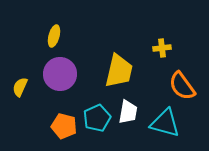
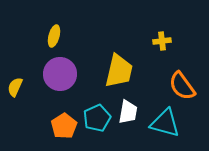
yellow cross: moved 7 px up
yellow semicircle: moved 5 px left
orange pentagon: rotated 25 degrees clockwise
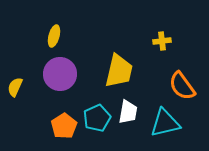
cyan triangle: rotated 28 degrees counterclockwise
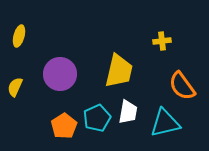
yellow ellipse: moved 35 px left
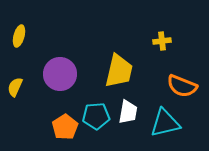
orange semicircle: rotated 32 degrees counterclockwise
cyan pentagon: moved 1 px left, 2 px up; rotated 20 degrees clockwise
orange pentagon: moved 1 px right, 1 px down
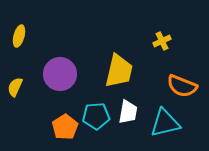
yellow cross: rotated 18 degrees counterclockwise
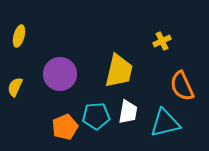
orange semicircle: rotated 44 degrees clockwise
orange pentagon: rotated 10 degrees clockwise
